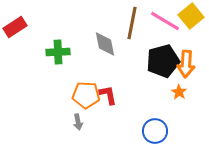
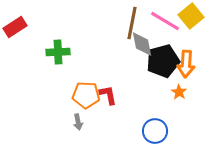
gray diamond: moved 37 px right
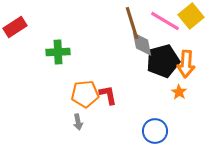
brown line: rotated 28 degrees counterclockwise
orange pentagon: moved 1 px left, 1 px up; rotated 8 degrees counterclockwise
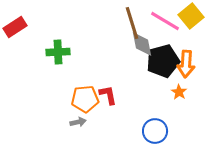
orange pentagon: moved 5 px down
gray arrow: rotated 91 degrees counterclockwise
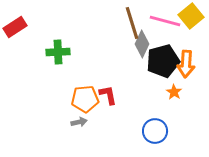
pink line: rotated 16 degrees counterclockwise
gray diamond: rotated 36 degrees clockwise
orange star: moved 5 px left
gray arrow: moved 1 px right
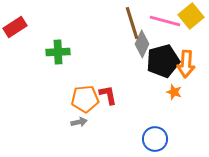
orange star: rotated 14 degrees counterclockwise
blue circle: moved 8 px down
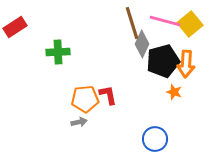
yellow square: moved 1 px left, 8 px down
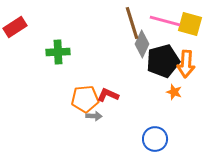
yellow square: rotated 35 degrees counterclockwise
red L-shape: rotated 55 degrees counterclockwise
gray arrow: moved 15 px right, 6 px up; rotated 14 degrees clockwise
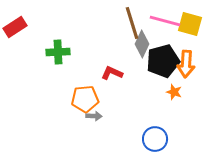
red L-shape: moved 4 px right, 22 px up
